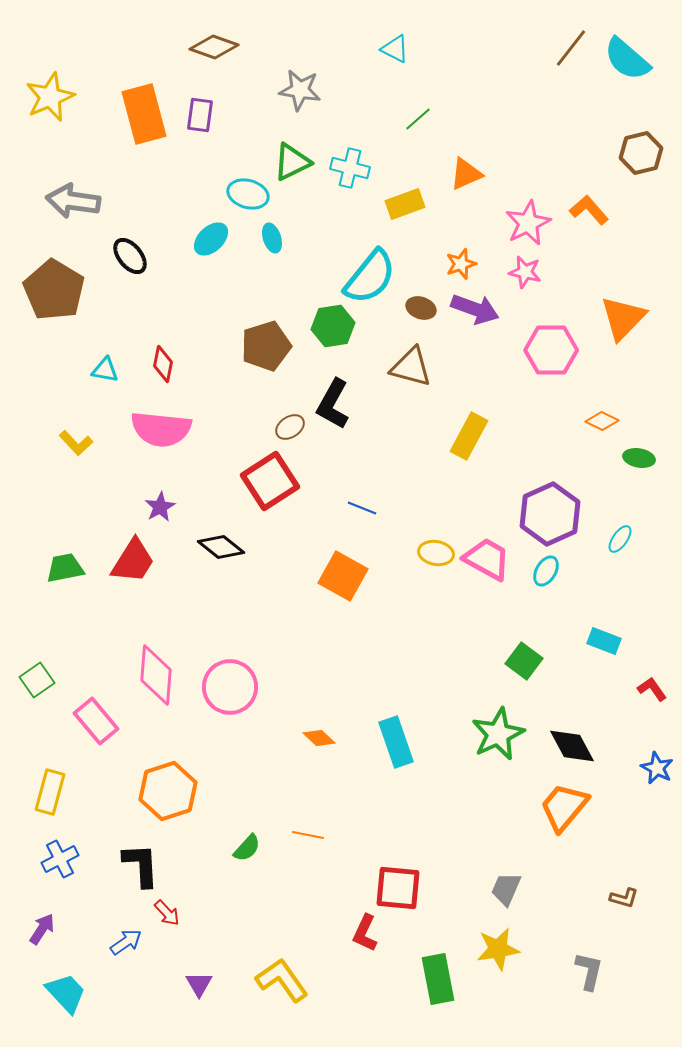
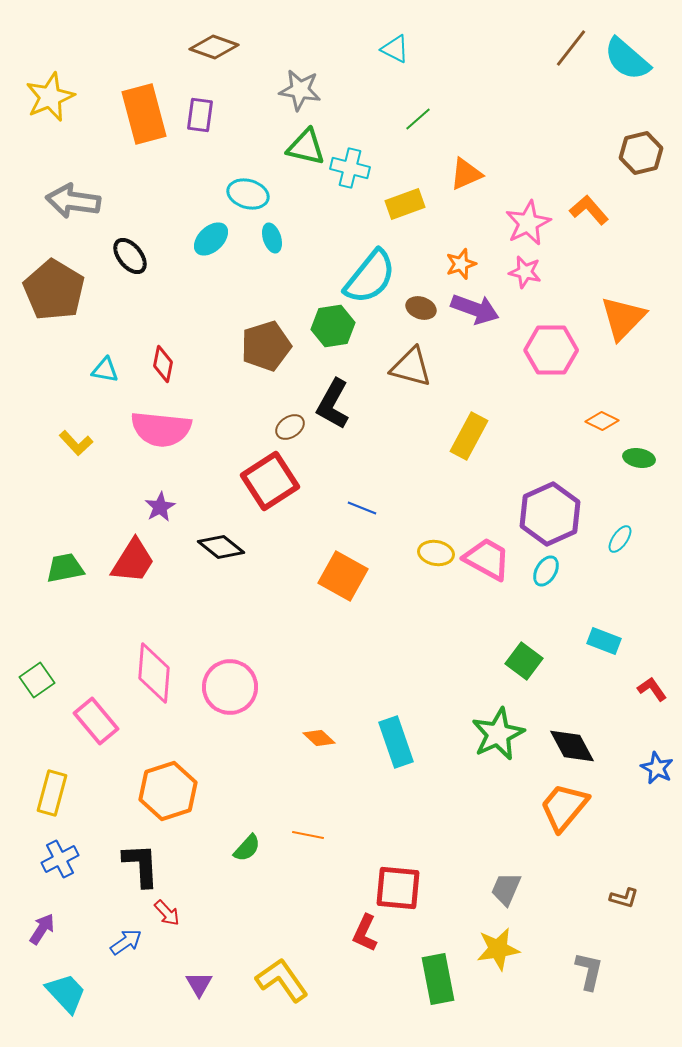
green triangle at (292, 162): moved 14 px right, 15 px up; rotated 39 degrees clockwise
pink diamond at (156, 675): moved 2 px left, 2 px up
yellow rectangle at (50, 792): moved 2 px right, 1 px down
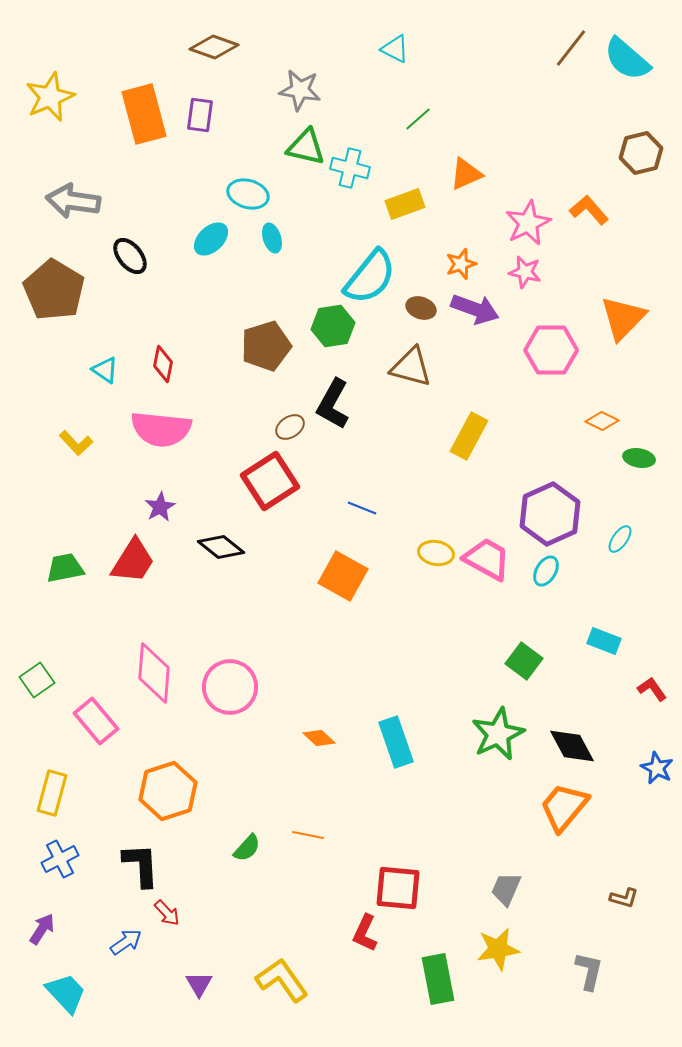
cyan triangle at (105, 370): rotated 24 degrees clockwise
